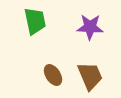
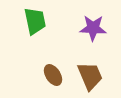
purple star: moved 3 px right, 1 px down
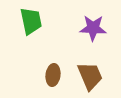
green trapezoid: moved 4 px left
brown ellipse: rotated 40 degrees clockwise
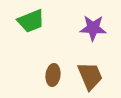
green trapezoid: rotated 80 degrees clockwise
